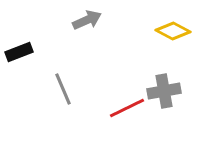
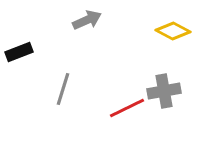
gray line: rotated 40 degrees clockwise
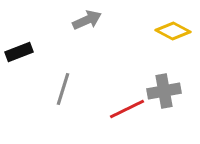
red line: moved 1 px down
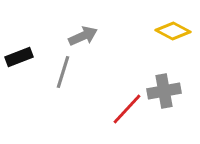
gray arrow: moved 4 px left, 16 px down
black rectangle: moved 5 px down
gray line: moved 17 px up
red line: rotated 21 degrees counterclockwise
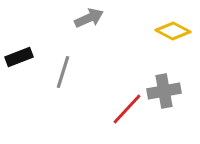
gray arrow: moved 6 px right, 18 px up
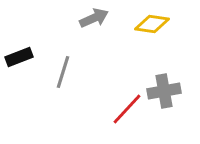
gray arrow: moved 5 px right
yellow diamond: moved 21 px left, 7 px up; rotated 20 degrees counterclockwise
